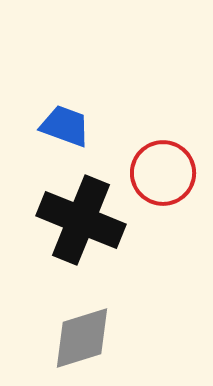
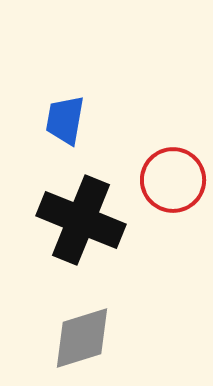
blue trapezoid: moved 6 px up; rotated 100 degrees counterclockwise
red circle: moved 10 px right, 7 px down
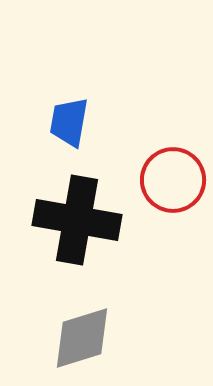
blue trapezoid: moved 4 px right, 2 px down
black cross: moved 4 px left; rotated 12 degrees counterclockwise
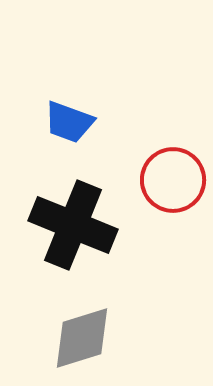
blue trapezoid: rotated 80 degrees counterclockwise
black cross: moved 4 px left, 5 px down; rotated 12 degrees clockwise
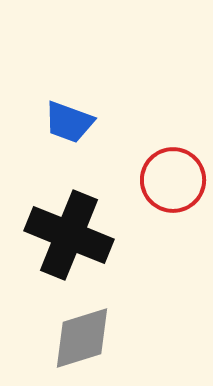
black cross: moved 4 px left, 10 px down
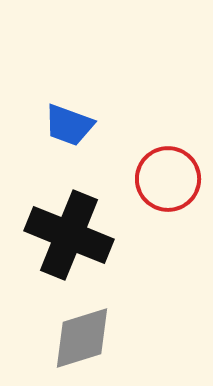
blue trapezoid: moved 3 px down
red circle: moved 5 px left, 1 px up
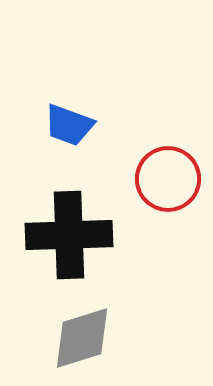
black cross: rotated 24 degrees counterclockwise
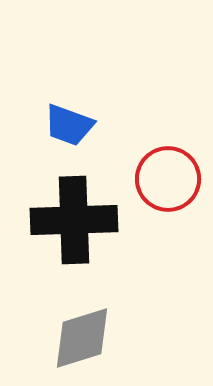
black cross: moved 5 px right, 15 px up
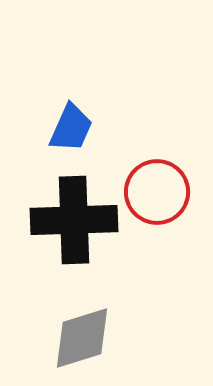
blue trapezoid: moved 2 px right, 3 px down; rotated 86 degrees counterclockwise
red circle: moved 11 px left, 13 px down
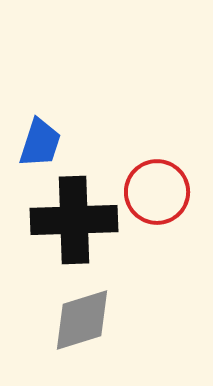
blue trapezoid: moved 31 px left, 15 px down; rotated 6 degrees counterclockwise
gray diamond: moved 18 px up
